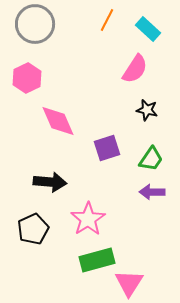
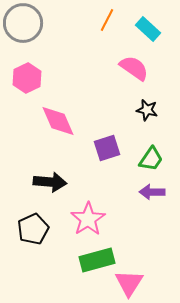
gray circle: moved 12 px left, 1 px up
pink semicircle: moved 1 px left, 1 px up; rotated 88 degrees counterclockwise
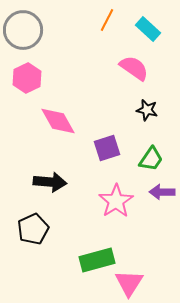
gray circle: moved 7 px down
pink diamond: rotated 6 degrees counterclockwise
purple arrow: moved 10 px right
pink star: moved 28 px right, 18 px up
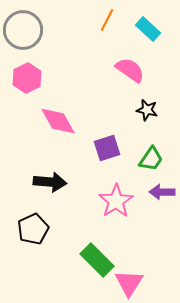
pink semicircle: moved 4 px left, 2 px down
green rectangle: rotated 60 degrees clockwise
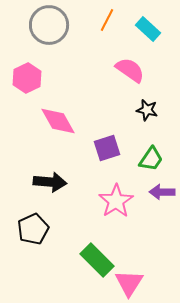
gray circle: moved 26 px right, 5 px up
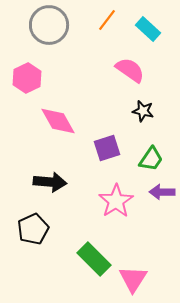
orange line: rotated 10 degrees clockwise
black star: moved 4 px left, 1 px down
green rectangle: moved 3 px left, 1 px up
pink triangle: moved 4 px right, 4 px up
